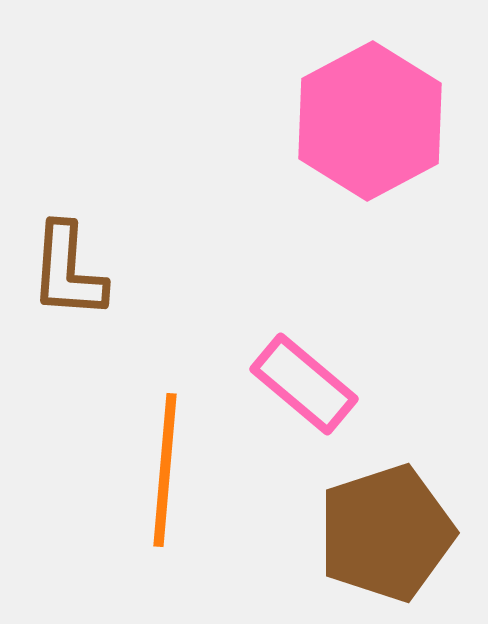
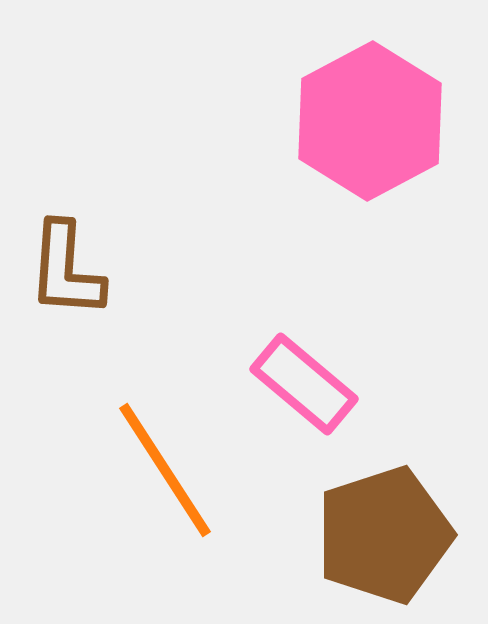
brown L-shape: moved 2 px left, 1 px up
orange line: rotated 38 degrees counterclockwise
brown pentagon: moved 2 px left, 2 px down
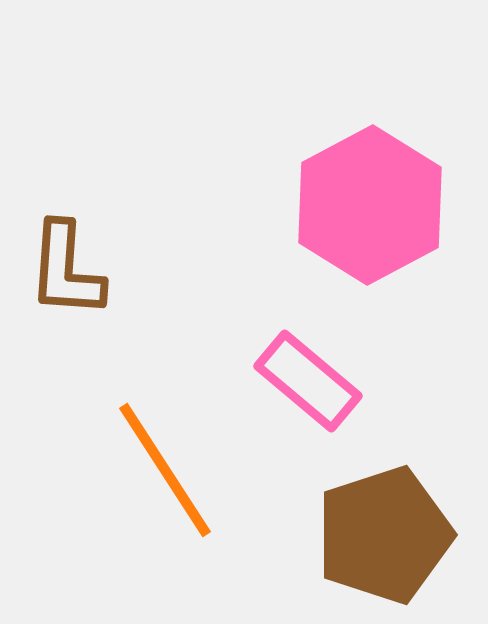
pink hexagon: moved 84 px down
pink rectangle: moved 4 px right, 3 px up
